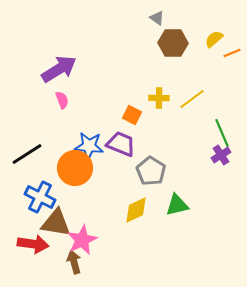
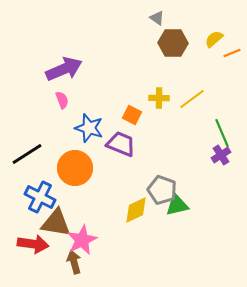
purple arrow: moved 5 px right; rotated 9 degrees clockwise
blue star: moved 18 px up; rotated 12 degrees clockwise
gray pentagon: moved 11 px right, 19 px down; rotated 12 degrees counterclockwise
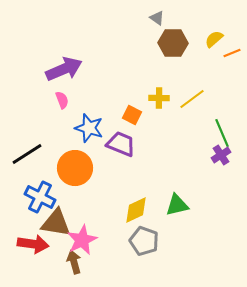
gray pentagon: moved 18 px left, 51 px down
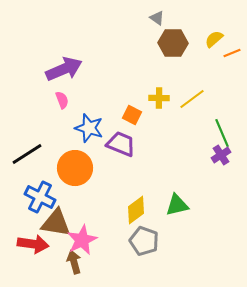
yellow diamond: rotated 12 degrees counterclockwise
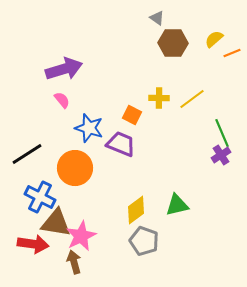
purple arrow: rotated 6 degrees clockwise
pink semicircle: rotated 18 degrees counterclockwise
pink star: moved 1 px left, 4 px up
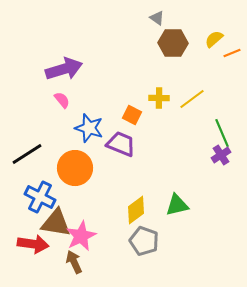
brown arrow: rotated 10 degrees counterclockwise
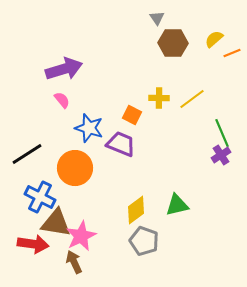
gray triangle: rotated 21 degrees clockwise
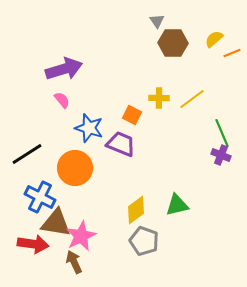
gray triangle: moved 3 px down
purple cross: rotated 36 degrees counterclockwise
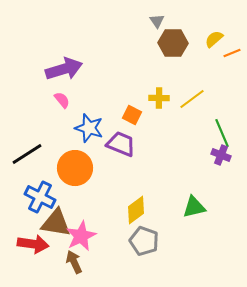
green triangle: moved 17 px right, 2 px down
